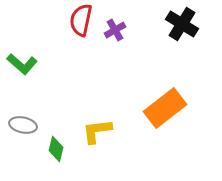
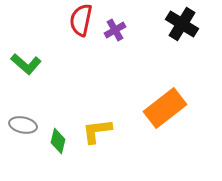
green L-shape: moved 4 px right
green diamond: moved 2 px right, 8 px up
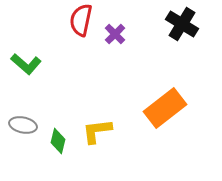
purple cross: moved 4 px down; rotated 15 degrees counterclockwise
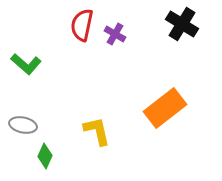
red semicircle: moved 1 px right, 5 px down
purple cross: rotated 15 degrees counterclockwise
yellow L-shape: rotated 84 degrees clockwise
green diamond: moved 13 px left, 15 px down; rotated 10 degrees clockwise
